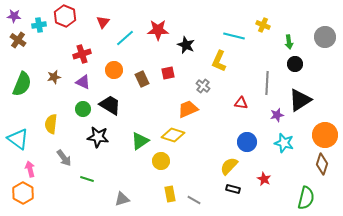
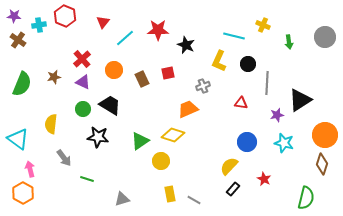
red cross at (82, 54): moved 5 px down; rotated 24 degrees counterclockwise
black circle at (295, 64): moved 47 px left
gray cross at (203, 86): rotated 32 degrees clockwise
black rectangle at (233, 189): rotated 64 degrees counterclockwise
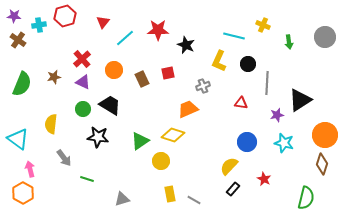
red hexagon at (65, 16): rotated 20 degrees clockwise
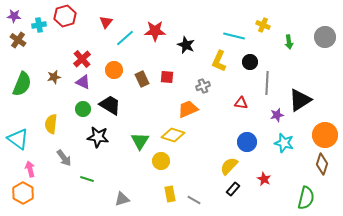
red triangle at (103, 22): moved 3 px right
red star at (158, 30): moved 3 px left, 1 px down
black circle at (248, 64): moved 2 px right, 2 px up
red square at (168, 73): moved 1 px left, 4 px down; rotated 16 degrees clockwise
green triangle at (140, 141): rotated 24 degrees counterclockwise
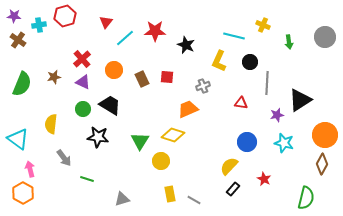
brown diamond at (322, 164): rotated 10 degrees clockwise
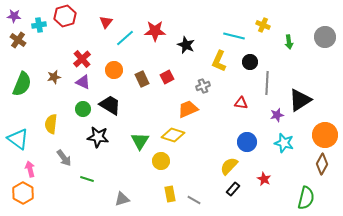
red square at (167, 77): rotated 32 degrees counterclockwise
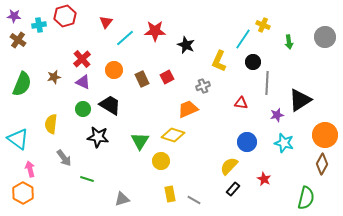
cyan line at (234, 36): moved 9 px right, 3 px down; rotated 70 degrees counterclockwise
black circle at (250, 62): moved 3 px right
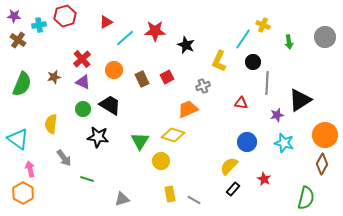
red triangle at (106, 22): rotated 24 degrees clockwise
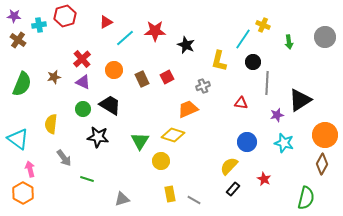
yellow L-shape at (219, 61): rotated 10 degrees counterclockwise
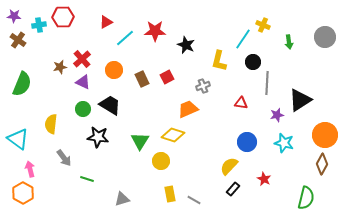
red hexagon at (65, 16): moved 2 px left, 1 px down; rotated 15 degrees clockwise
brown star at (54, 77): moved 6 px right, 10 px up
